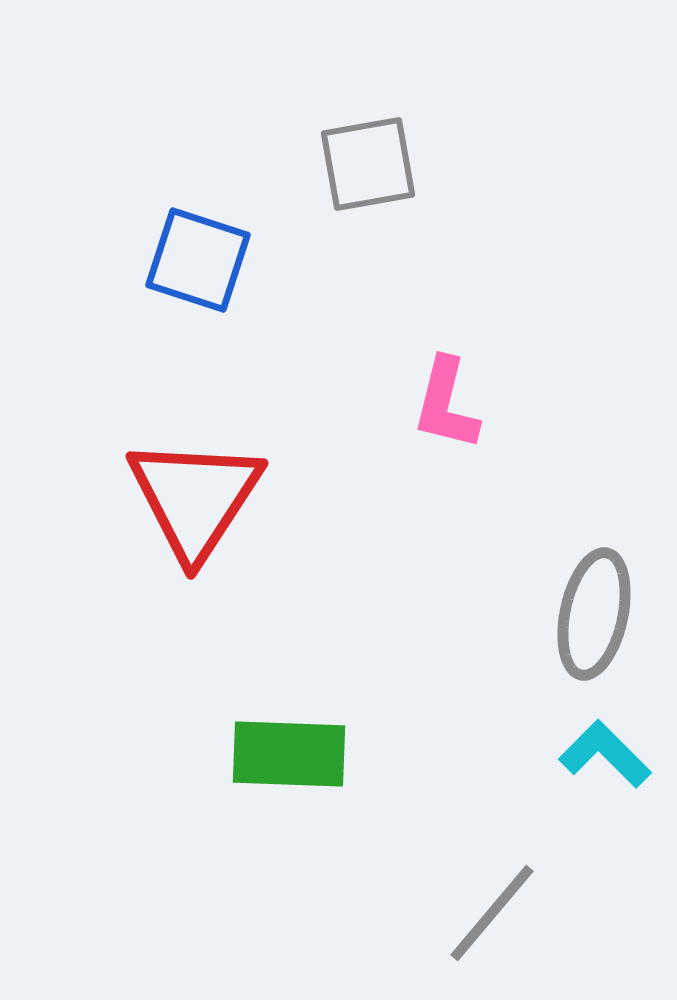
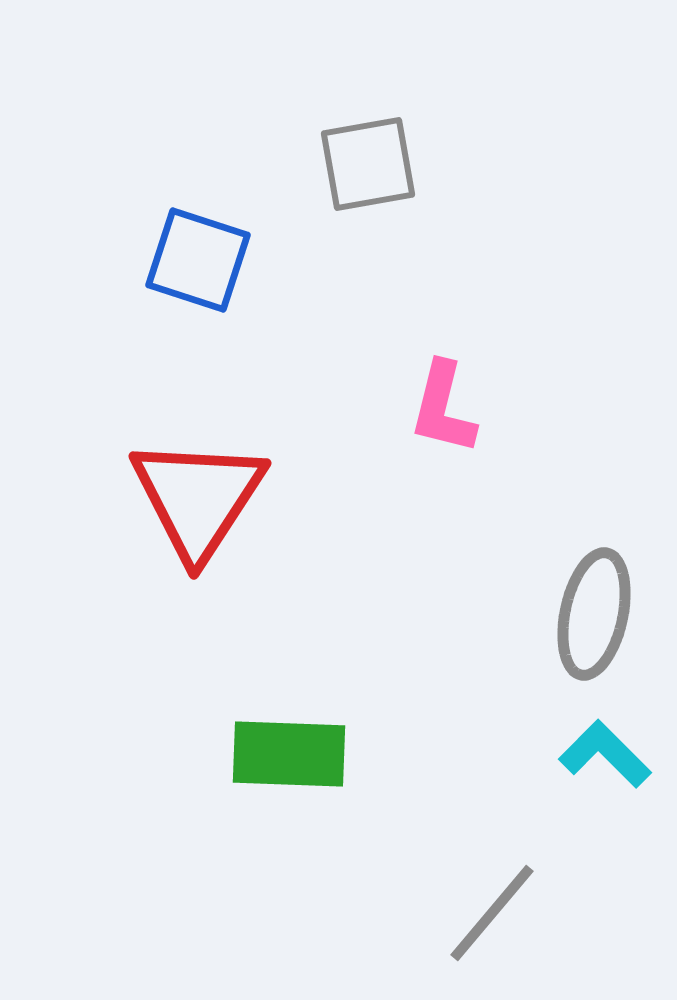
pink L-shape: moved 3 px left, 4 px down
red triangle: moved 3 px right
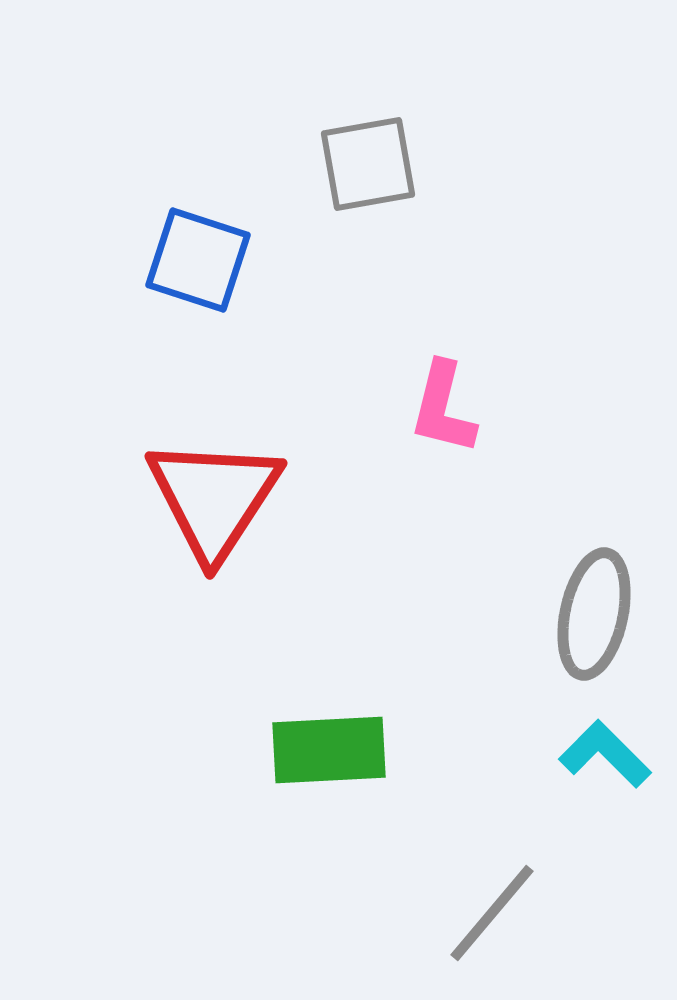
red triangle: moved 16 px right
green rectangle: moved 40 px right, 4 px up; rotated 5 degrees counterclockwise
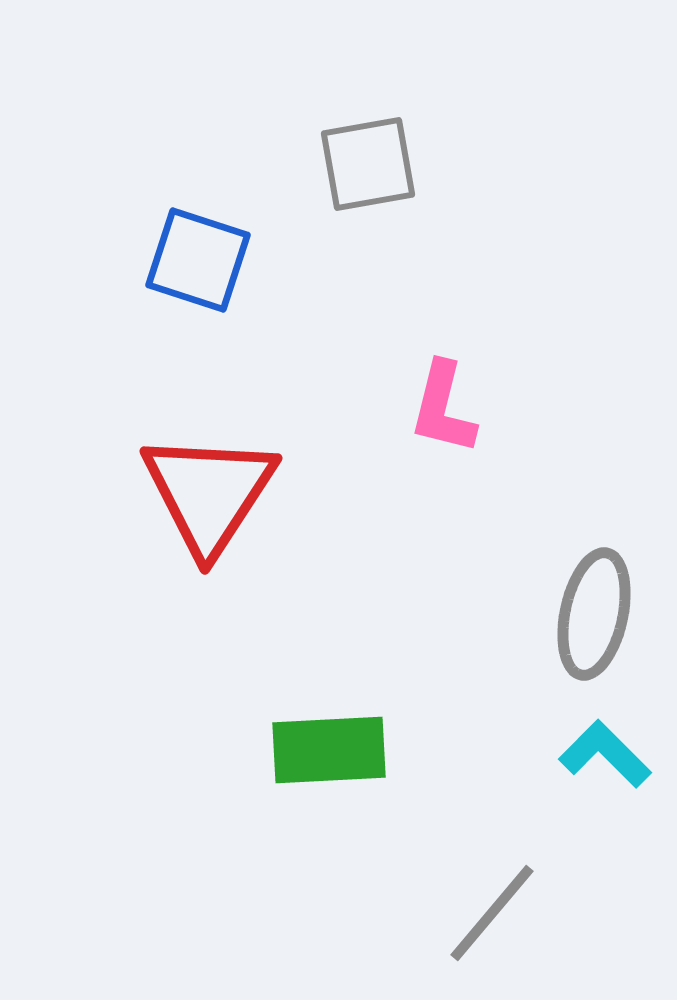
red triangle: moved 5 px left, 5 px up
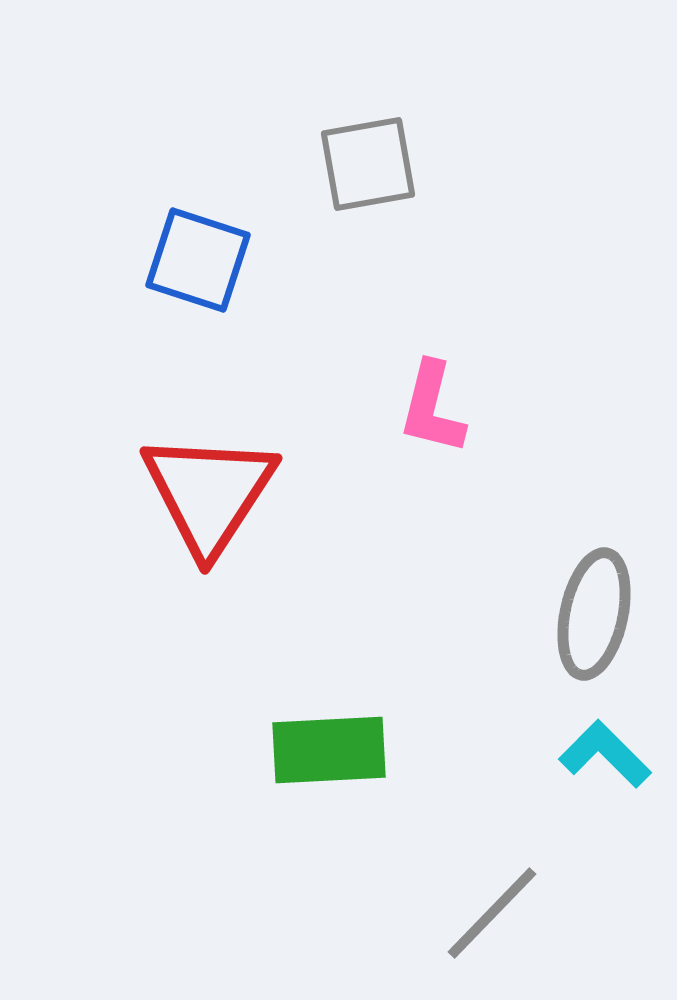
pink L-shape: moved 11 px left
gray line: rotated 4 degrees clockwise
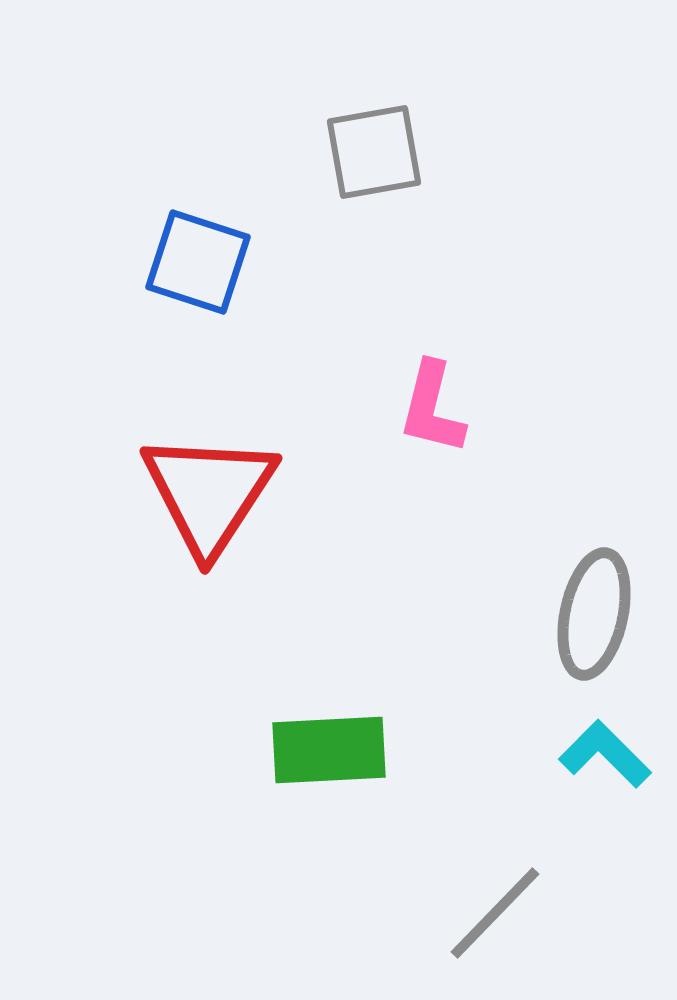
gray square: moved 6 px right, 12 px up
blue square: moved 2 px down
gray line: moved 3 px right
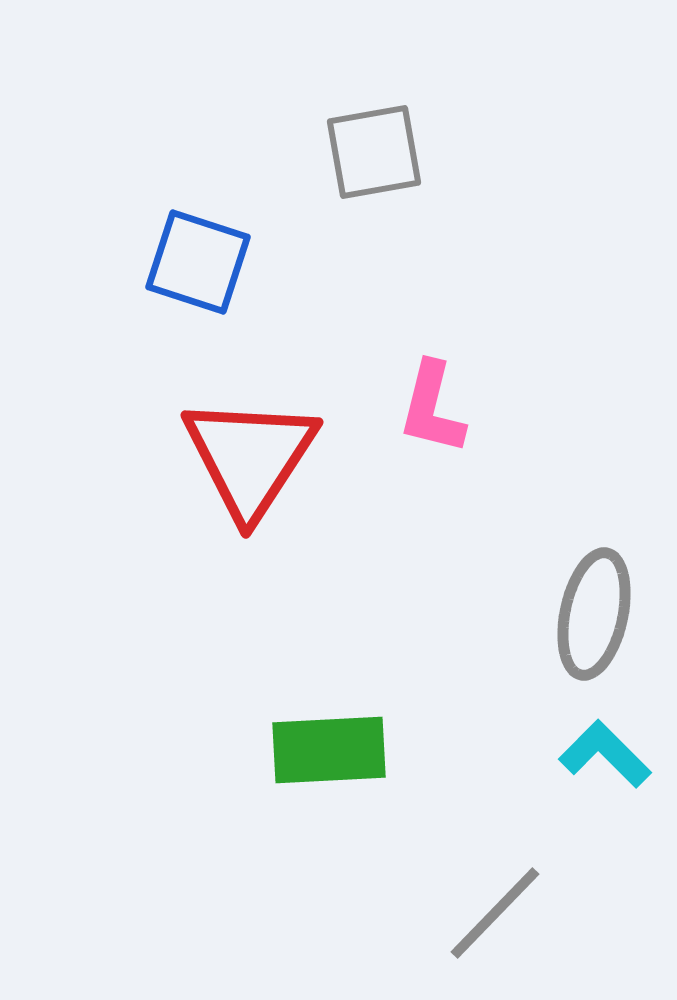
red triangle: moved 41 px right, 36 px up
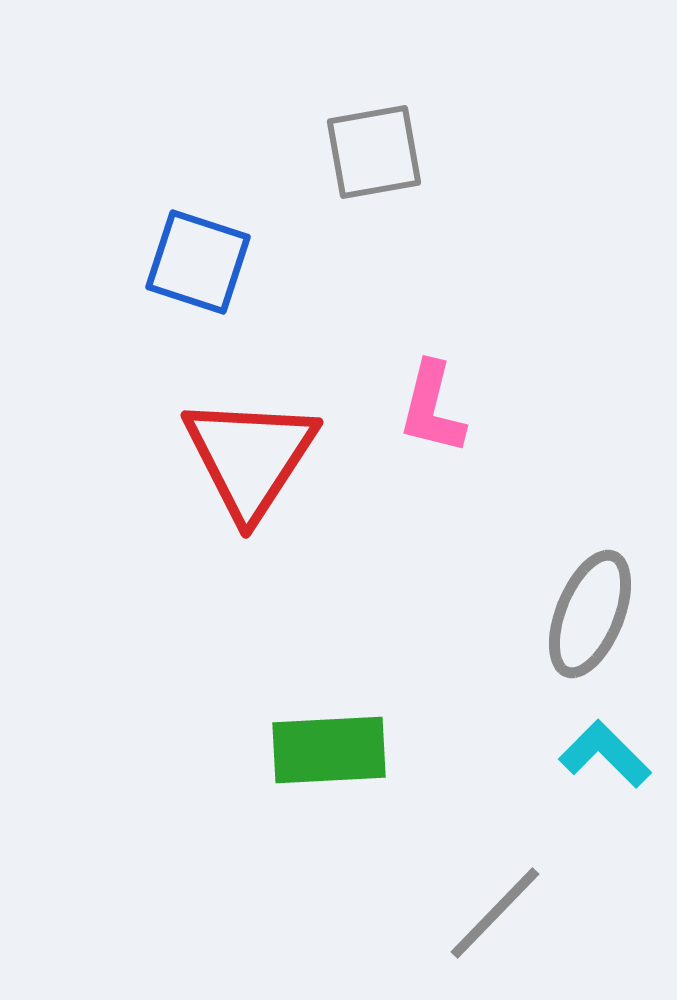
gray ellipse: moved 4 px left; rotated 10 degrees clockwise
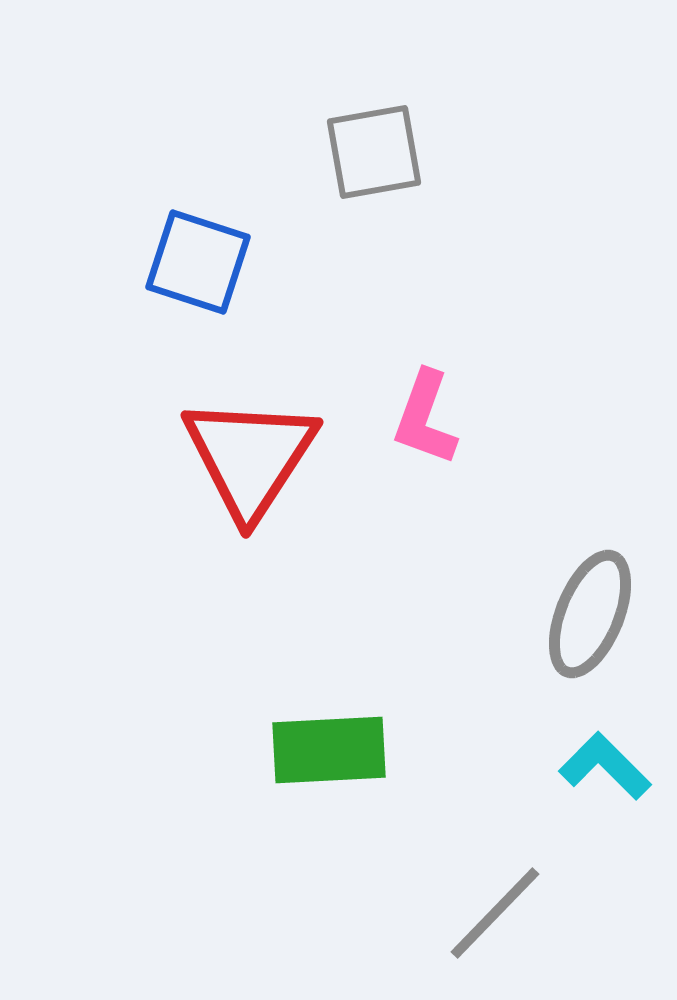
pink L-shape: moved 7 px left, 10 px down; rotated 6 degrees clockwise
cyan L-shape: moved 12 px down
